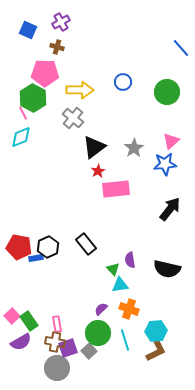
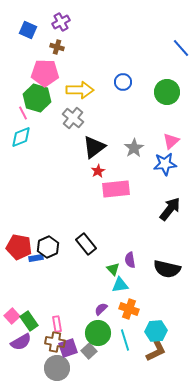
green hexagon at (33, 98): moved 4 px right; rotated 12 degrees counterclockwise
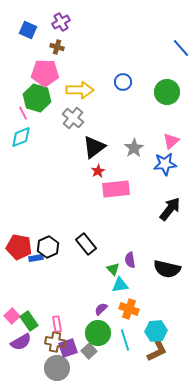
brown L-shape at (156, 351): moved 1 px right
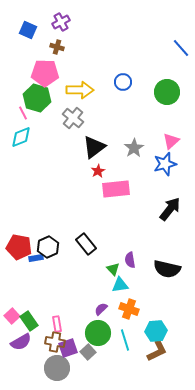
blue star at (165, 164): rotated 10 degrees counterclockwise
gray square at (89, 351): moved 1 px left, 1 px down
